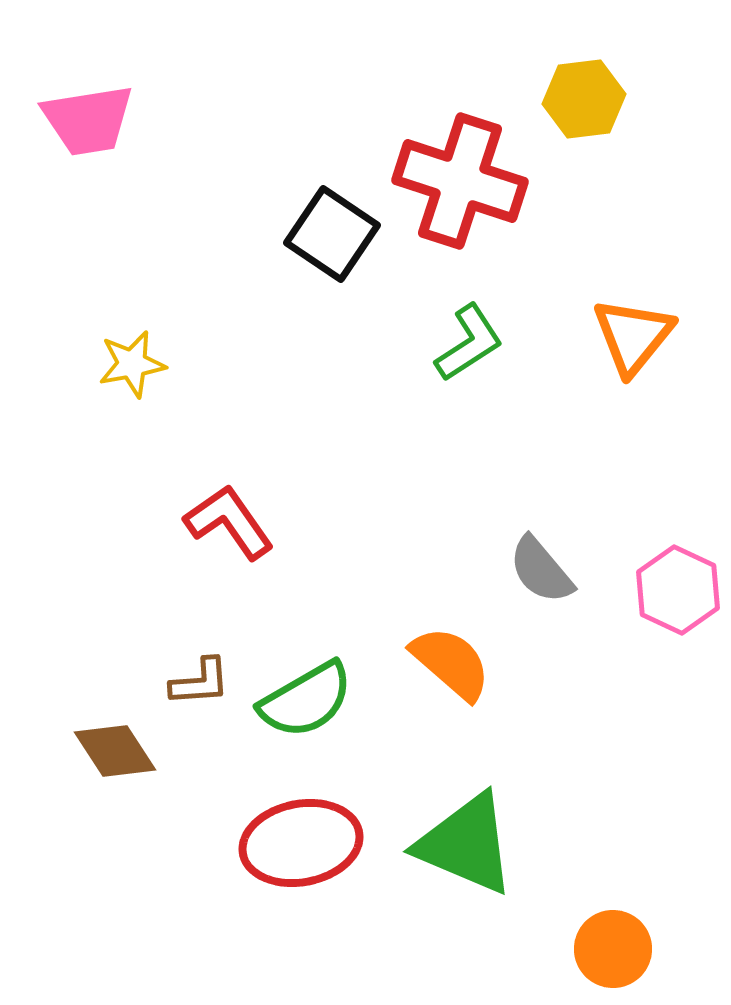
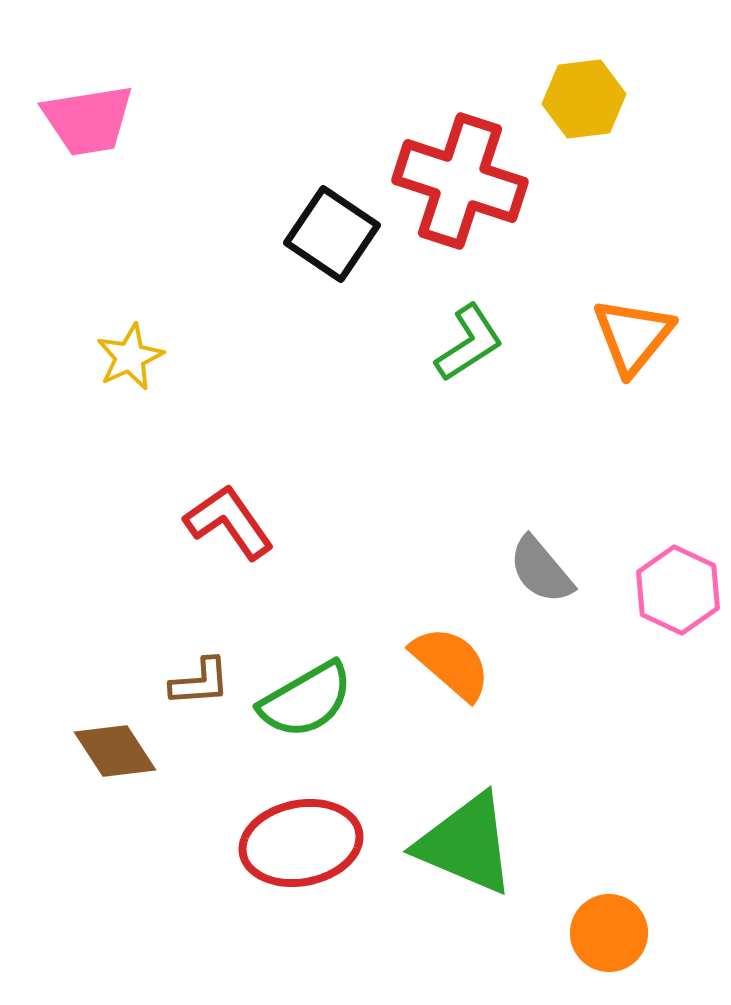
yellow star: moved 2 px left, 7 px up; rotated 14 degrees counterclockwise
orange circle: moved 4 px left, 16 px up
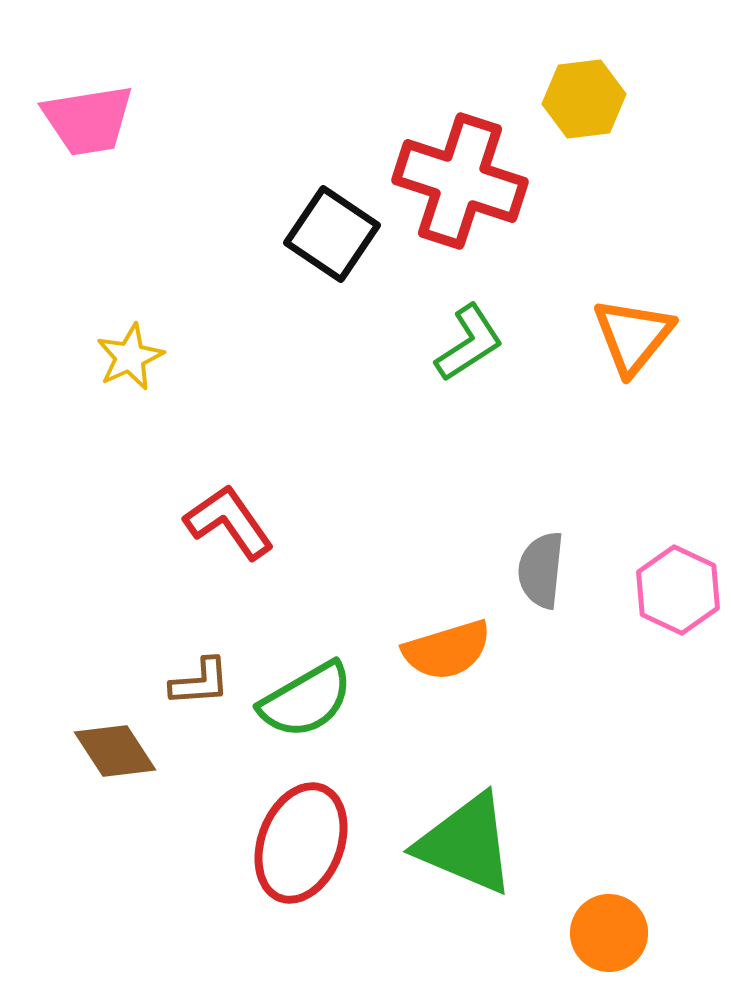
gray semicircle: rotated 46 degrees clockwise
orange semicircle: moved 4 px left, 13 px up; rotated 122 degrees clockwise
red ellipse: rotated 58 degrees counterclockwise
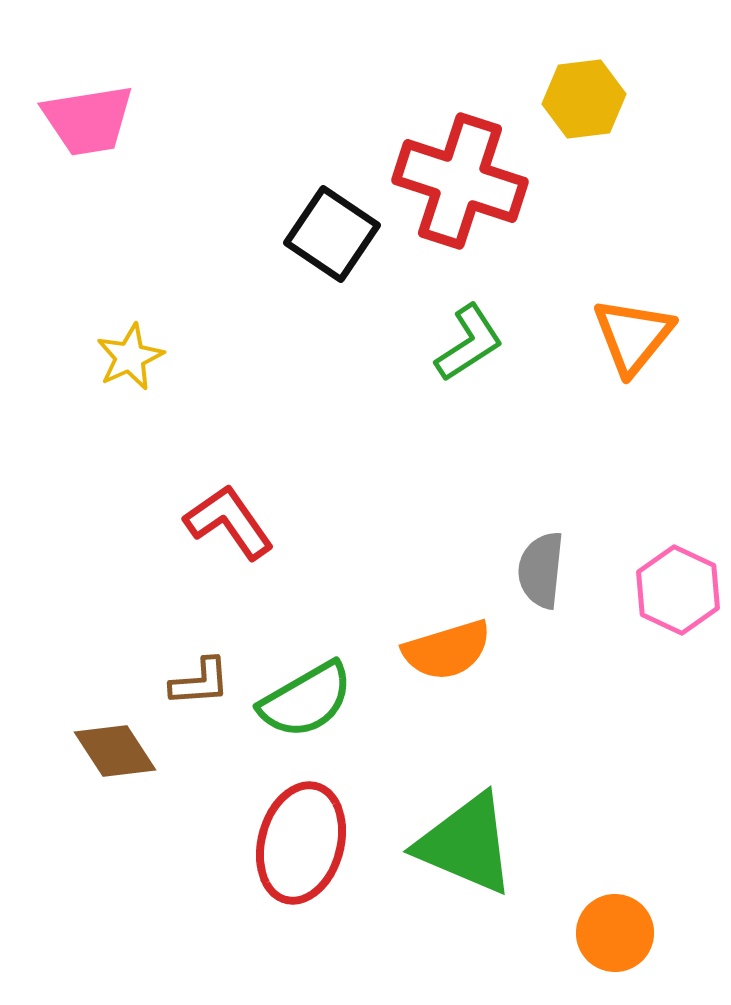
red ellipse: rotated 6 degrees counterclockwise
orange circle: moved 6 px right
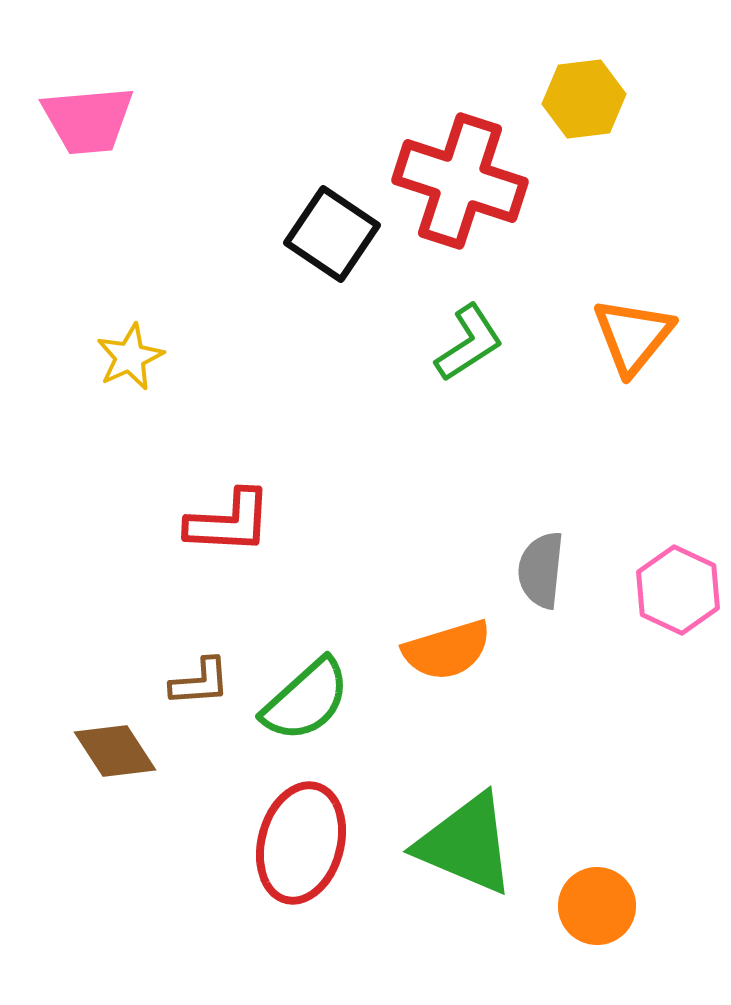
pink trapezoid: rotated 4 degrees clockwise
red L-shape: rotated 128 degrees clockwise
green semicircle: rotated 12 degrees counterclockwise
orange circle: moved 18 px left, 27 px up
